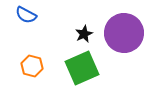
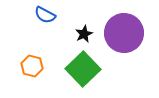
blue semicircle: moved 19 px right
green square: moved 1 px right, 1 px down; rotated 20 degrees counterclockwise
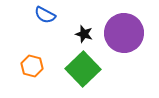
black star: rotated 30 degrees counterclockwise
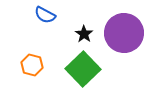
black star: rotated 18 degrees clockwise
orange hexagon: moved 1 px up
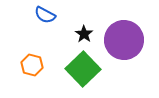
purple circle: moved 7 px down
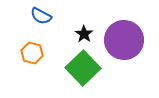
blue semicircle: moved 4 px left, 1 px down
orange hexagon: moved 12 px up
green square: moved 1 px up
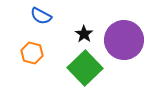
green square: moved 2 px right
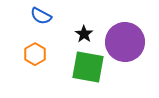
purple circle: moved 1 px right, 2 px down
orange hexagon: moved 3 px right, 1 px down; rotated 15 degrees clockwise
green square: moved 3 px right, 1 px up; rotated 36 degrees counterclockwise
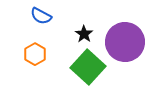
green square: rotated 32 degrees clockwise
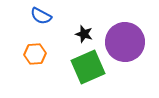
black star: rotated 18 degrees counterclockwise
orange hexagon: rotated 25 degrees clockwise
green square: rotated 24 degrees clockwise
